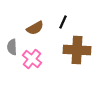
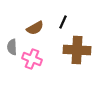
pink cross: rotated 18 degrees counterclockwise
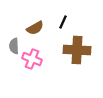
gray semicircle: moved 2 px right, 1 px up
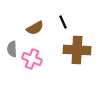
black line: rotated 48 degrees counterclockwise
gray semicircle: moved 2 px left, 3 px down
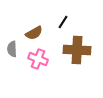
black line: rotated 56 degrees clockwise
brown semicircle: moved 1 px left, 5 px down
pink cross: moved 6 px right
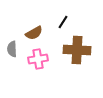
pink cross: rotated 30 degrees counterclockwise
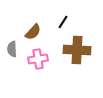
brown semicircle: moved 1 px left, 1 px up; rotated 18 degrees counterclockwise
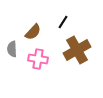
brown cross: rotated 32 degrees counterclockwise
pink cross: rotated 18 degrees clockwise
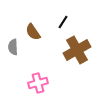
brown semicircle: rotated 102 degrees clockwise
gray semicircle: moved 1 px right, 2 px up
pink cross: moved 24 px down; rotated 24 degrees counterclockwise
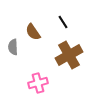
black line: rotated 64 degrees counterclockwise
brown cross: moved 8 px left, 5 px down
